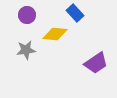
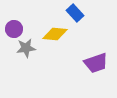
purple circle: moved 13 px left, 14 px down
gray star: moved 2 px up
purple trapezoid: rotated 15 degrees clockwise
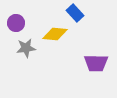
purple circle: moved 2 px right, 6 px up
purple trapezoid: rotated 20 degrees clockwise
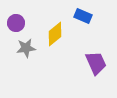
blue rectangle: moved 8 px right, 3 px down; rotated 24 degrees counterclockwise
yellow diamond: rotated 45 degrees counterclockwise
purple trapezoid: rotated 115 degrees counterclockwise
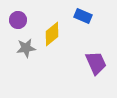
purple circle: moved 2 px right, 3 px up
yellow diamond: moved 3 px left
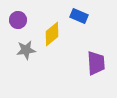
blue rectangle: moved 4 px left
gray star: moved 2 px down
purple trapezoid: rotated 20 degrees clockwise
